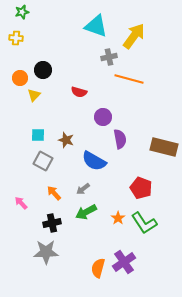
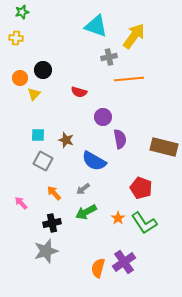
orange line: rotated 20 degrees counterclockwise
yellow triangle: moved 1 px up
gray star: moved 1 px up; rotated 15 degrees counterclockwise
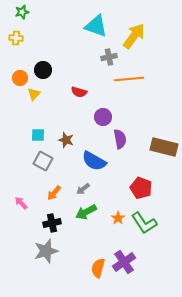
orange arrow: rotated 98 degrees counterclockwise
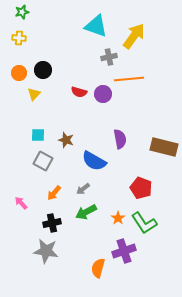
yellow cross: moved 3 px right
orange circle: moved 1 px left, 5 px up
purple circle: moved 23 px up
gray star: rotated 25 degrees clockwise
purple cross: moved 11 px up; rotated 15 degrees clockwise
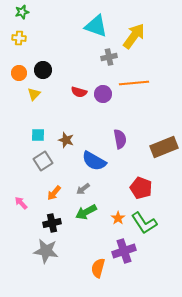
orange line: moved 5 px right, 4 px down
brown rectangle: rotated 36 degrees counterclockwise
gray square: rotated 30 degrees clockwise
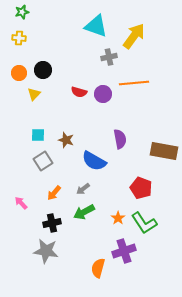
brown rectangle: moved 4 px down; rotated 32 degrees clockwise
green arrow: moved 2 px left
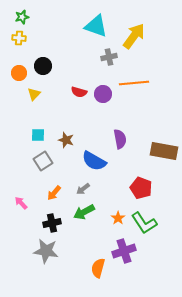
green star: moved 5 px down
black circle: moved 4 px up
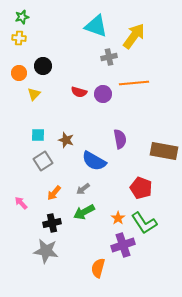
purple cross: moved 1 px left, 6 px up
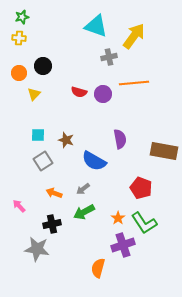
orange arrow: rotated 70 degrees clockwise
pink arrow: moved 2 px left, 3 px down
black cross: moved 1 px down
gray star: moved 9 px left, 2 px up
